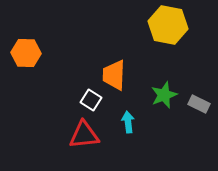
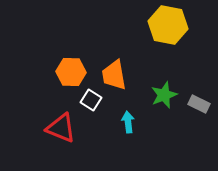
orange hexagon: moved 45 px right, 19 px down
orange trapezoid: rotated 12 degrees counterclockwise
red triangle: moved 23 px left, 7 px up; rotated 28 degrees clockwise
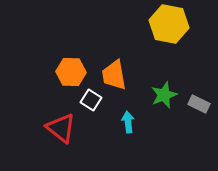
yellow hexagon: moved 1 px right, 1 px up
red triangle: rotated 16 degrees clockwise
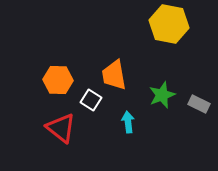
orange hexagon: moved 13 px left, 8 px down
green star: moved 2 px left
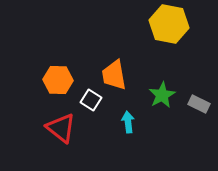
green star: rotated 8 degrees counterclockwise
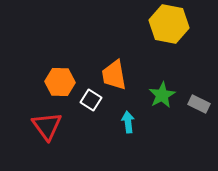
orange hexagon: moved 2 px right, 2 px down
red triangle: moved 14 px left, 2 px up; rotated 16 degrees clockwise
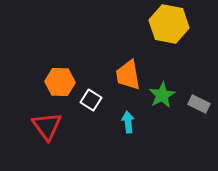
orange trapezoid: moved 14 px right
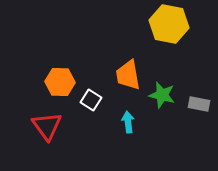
green star: rotated 28 degrees counterclockwise
gray rectangle: rotated 15 degrees counterclockwise
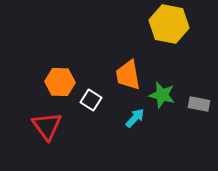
cyan arrow: moved 7 px right, 4 px up; rotated 50 degrees clockwise
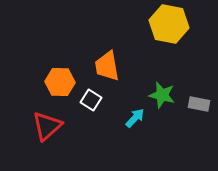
orange trapezoid: moved 21 px left, 9 px up
red triangle: rotated 24 degrees clockwise
